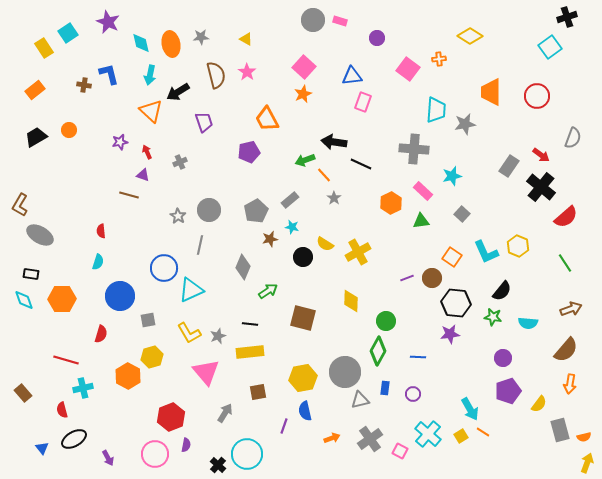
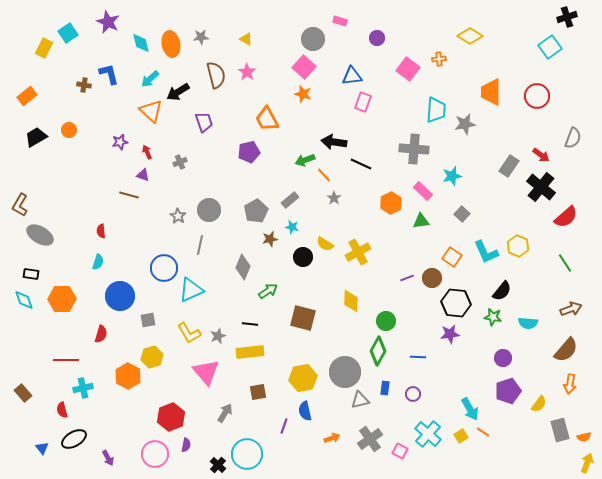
gray circle at (313, 20): moved 19 px down
yellow rectangle at (44, 48): rotated 60 degrees clockwise
cyan arrow at (150, 75): moved 4 px down; rotated 36 degrees clockwise
orange rectangle at (35, 90): moved 8 px left, 6 px down
orange star at (303, 94): rotated 30 degrees counterclockwise
red line at (66, 360): rotated 15 degrees counterclockwise
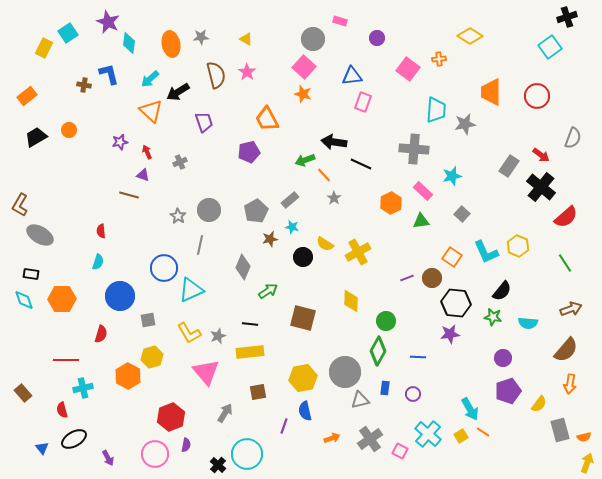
cyan diamond at (141, 43): moved 12 px left; rotated 20 degrees clockwise
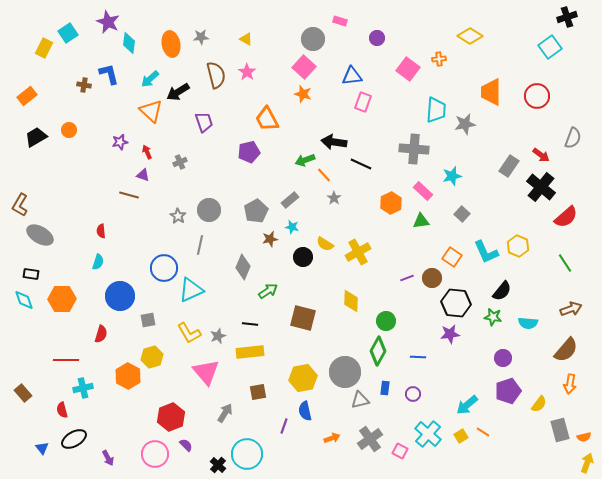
cyan arrow at (470, 409): moved 3 px left, 4 px up; rotated 80 degrees clockwise
purple semicircle at (186, 445): rotated 56 degrees counterclockwise
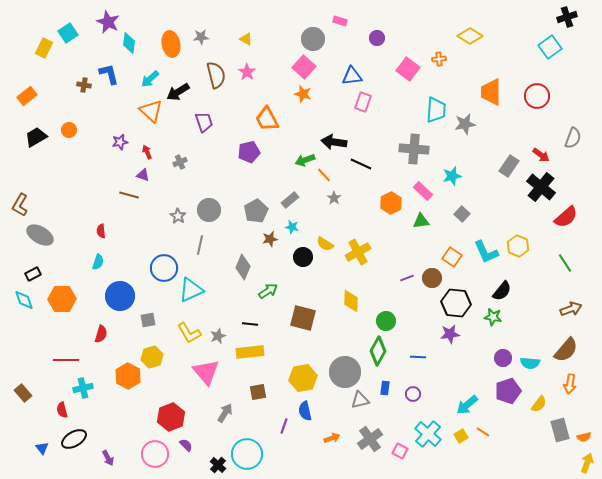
black rectangle at (31, 274): moved 2 px right; rotated 35 degrees counterclockwise
cyan semicircle at (528, 323): moved 2 px right, 40 px down
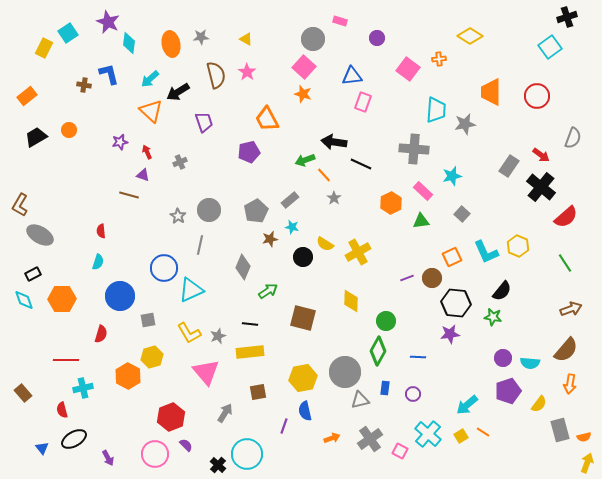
orange square at (452, 257): rotated 30 degrees clockwise
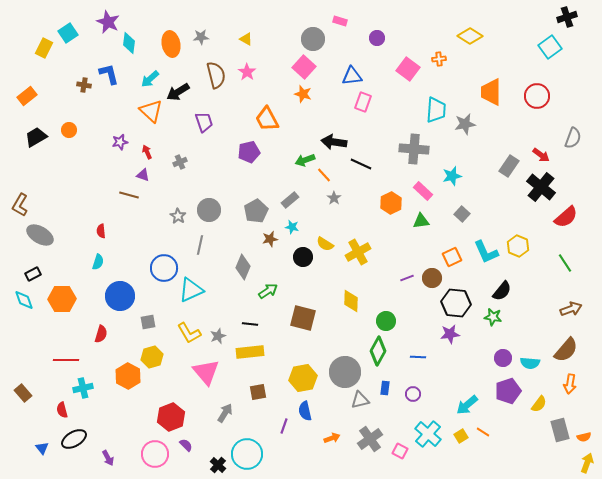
gray square at (148, 320): moved 2 px down
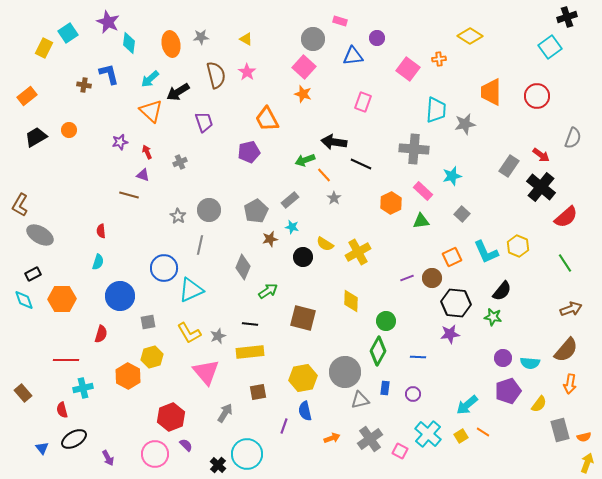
blue triangle at (352, 76): moved 1 px right, 20 px up
